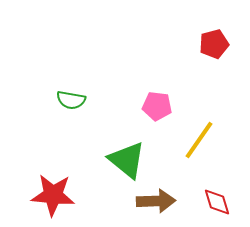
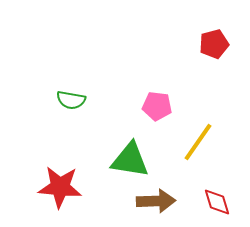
yellow line: moved 1 px left, 2 px down
green triangle: moved 3 px right; rotated 30 degrees counterclockwise
red star: moved 7 px right, 8 px up
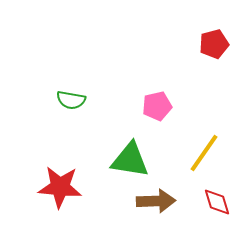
pink pentagon: rotated 20 degrees counterclockwise
yellow line: moved 6 px right, 11 px down
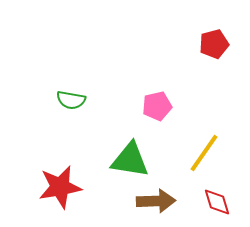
red star: rotated 15 degrees counterclockwise
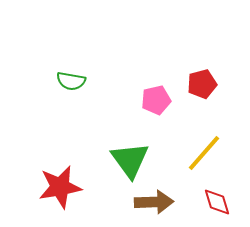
red pentagon: moved 12 px left, 40 px down
green semicircle: moved 19 px up
pink pentagon: moved 1 px left, 6 px up
yellow line: rotated 6 degrees clockwise
green triangle: rotated 45 degrees clockwise
brown arrow: moved 2 px left, 1 px down
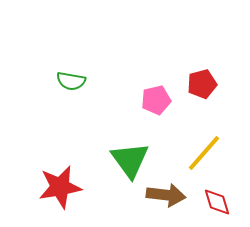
brown arrow: moved 12 px right, 7 px up; rotated 9 degrees clockwise
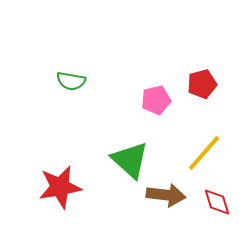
green triangle: rotated 12 degrees counterclockwise
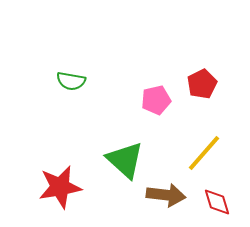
red pentagon: rotated 12 degrees counterclockwise
green triangle: moved 5 px left
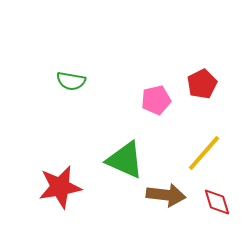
green triangle: rotated 18 degrees counterclockwise
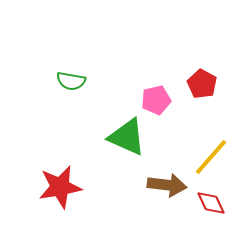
red pentagon: rotated 16 degrees counterclockwise
yellow line: moved 7 px right, 4 px down
green triangle: moved 2 px right, 23 px up
brown arrow: moved 1 px right, 10 px up
red diamond: moved 6 px left, 1 px down; rotated 8 degrees counterclockwise
